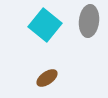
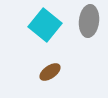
brown ellipse: moved 3 px right, 6 px up
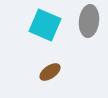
cyan square: rotated 16 degrees counterclockwise
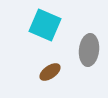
gray ellipse: moved 29 px down
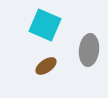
brown ellipse: moved 4 px left, 6 px up
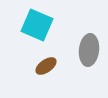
cyan square: moved 8 px left
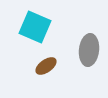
cyan square: moved 2 px left, 2 px down
